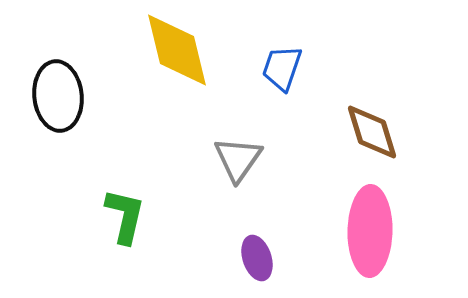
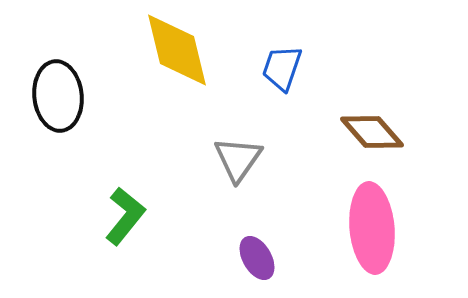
brown diamond: rotated 24 degrees counterclockwise
green L-shape: rotated 26 degrees clockwise
pink ellipse: moved 2 px right, 3 px up; rotated 6 degrees counterclockwise
purple ellipse: rotated 12 degrees counterclockwise
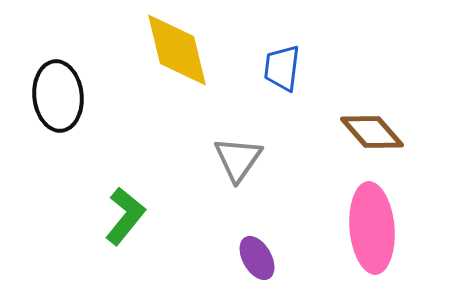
blue trapezoid: rotated 12 degrees counterclockwise
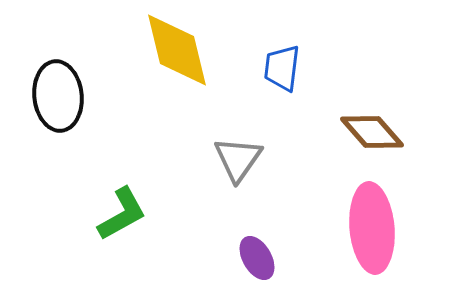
green L-shape: moved 3 px left, 2 px up; rotated 22 degrees clockwise
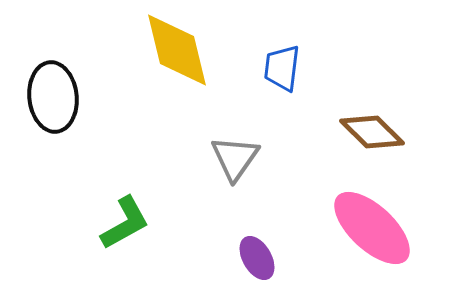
black ellipse: moved 5 px left, 1 px down
brown diamond: rotated 4 degrees counterclockwise
gray triangle: moved 3 px left, 1 px up
green L-shape: moved 3 px right, 9 px down
pink ellipse: rotated 42 degrees counterclockwise
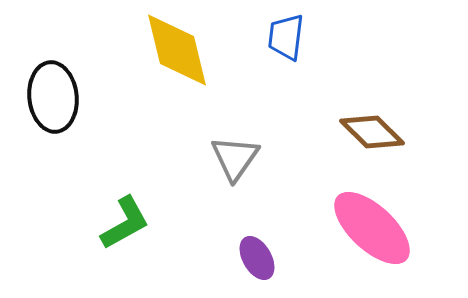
blue trapezoid: moved 4 px right, 31 px up
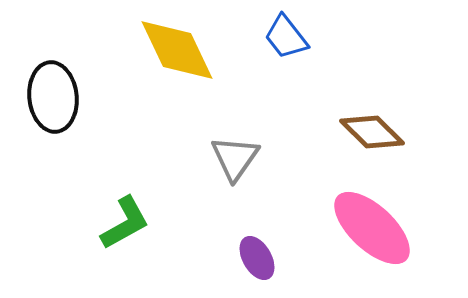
blue trapezoid: rotated 45 degrees counterclockwise
yellow diamond: rotated 12 degrees counterclockwise
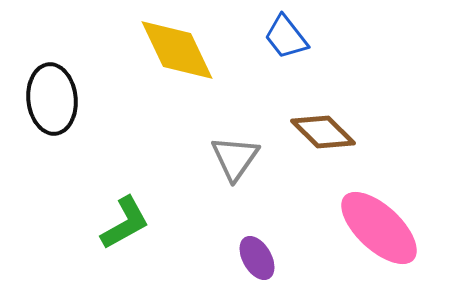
black ellipse: moved 1 px left, 2 px down
brown diamond: moved 49 px left
pink ellipse: moved 7 px right
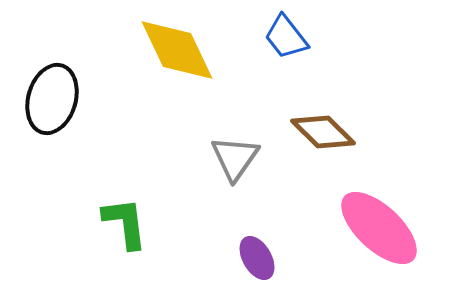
black ellipse: rotated 22 degrees clockwise
green L-shape: rotated 68 degrees counterclockwise
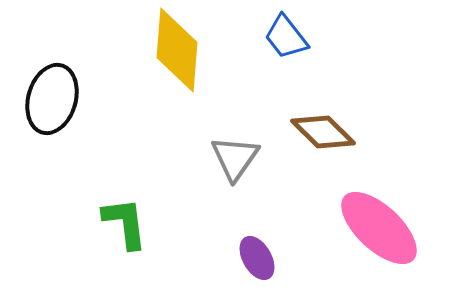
yellow diamond: rotated 30 degrees clockwise
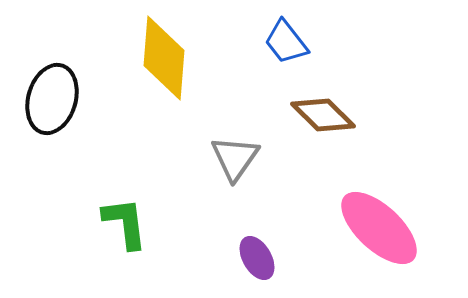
blue trapezoid: moved 5 px down
yellow diamond: moved 13 px left, 8 px down
brown diamond: moved 17 px up
